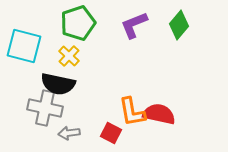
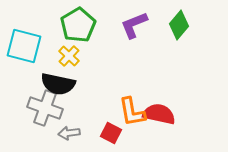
green pentagon: moved 2 px down; rotated 12 degrees counterclockwise
gray cross: rotated 8 degrees clockwise
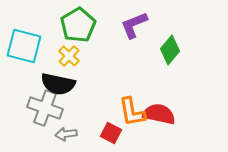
green diamond: moved 9 px left, 25 px down
gray arrow: moved 3 px left, 1 px down
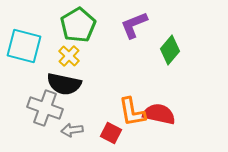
black semicircle: moved 6 px right
gray arrow: moved 6 px right, 4 px up
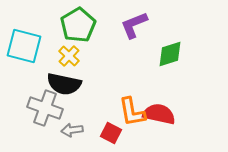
green diamond: moved 4 px down; rotated 32 degrees clockwise
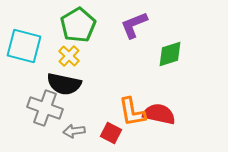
gray arrow: moved 2 px right, 1 px down
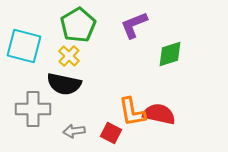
gray cross: moved 12 px left, 1 px down; rotated 20 degrees counterclockwise
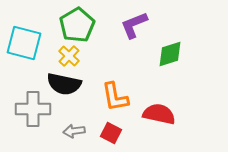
green pentagon: moved 1 px left
cyan square: moved 3 px up
orange L-shape: moved 17 px left, 15 px up
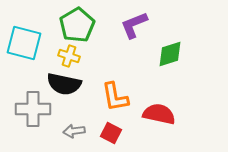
yellow cross: rotated 25 degrees counterclockwise
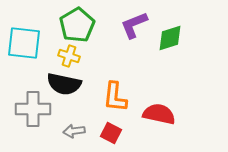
cyan square: rotated 9 degrees counterclockwise
green diamond: moved 16 px up
orange L-shape: rotated 16 degrees clockwise
